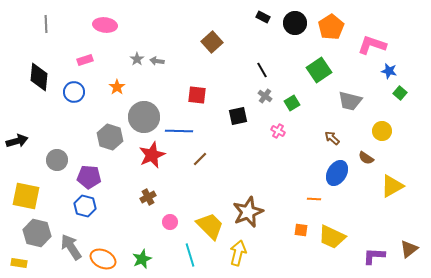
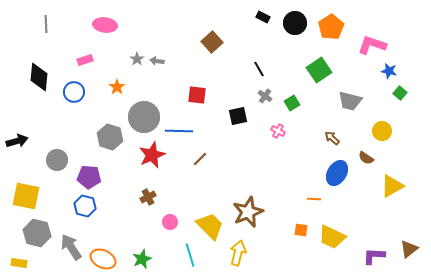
black line at (262, 70): moved 3 px left, 1 px up
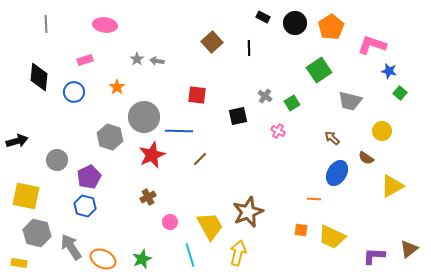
black line at (259, 69): moved 10 px left, 21 px up; rotated 28 degrees clockwise
purple pentagon at (89, 177): rotated 30 degrees counterclockwise
yellow trapezoid at (210, 226): rotated 16 degrees clockwise
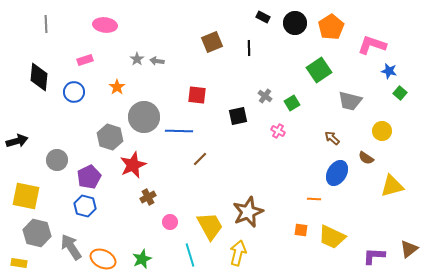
brown square at (212, 42): rotated 20 degrees clockwise
red star at (152, 155): moved 19 px left, 10 px down
yellow triangle at (392, 186): rotated 15 degrees clockwise
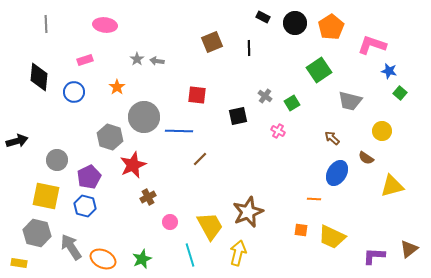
yellow square at (26, 196): moved 20 px right
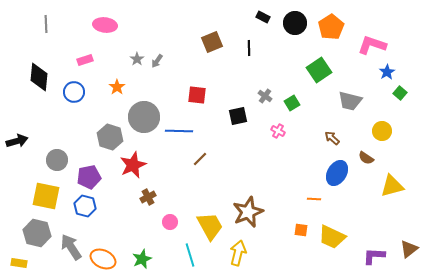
gray arrow at (157, 61): rotated 64 degrees counterclockwise
blue star at (389, 71): moved 2 px left, 1 px down; rotated 28 degrees clockwise
purple pentagon at (89, 177): rotated 15 degrees clockwise
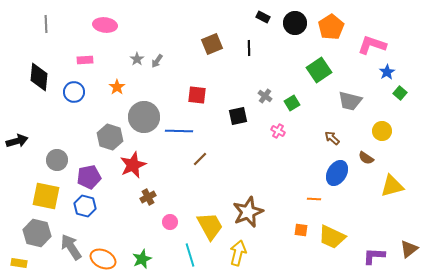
brown square at (212, 42): moved 2 px down
pink rectangle at (85, 60): rotated 14 degrees clockwise
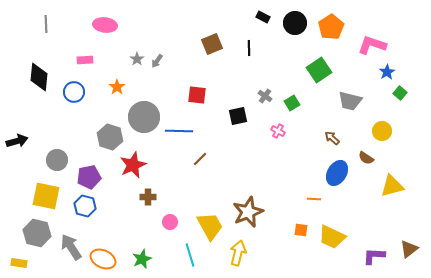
brown cross at (148, 197): rotated 28 degrees clockwise
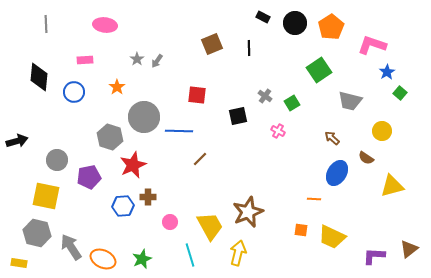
blue hexagon at (85, 206): moved 38 px right; rotated 20 degrees counterclockwise
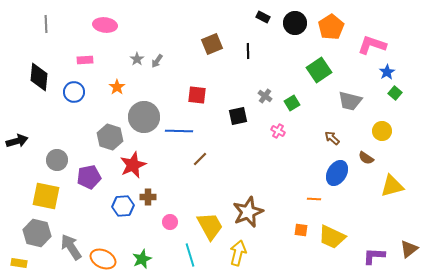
black line at (249, 48): moved 1 px left, 3 px down
green square at (400, 93): moved 5 px left
